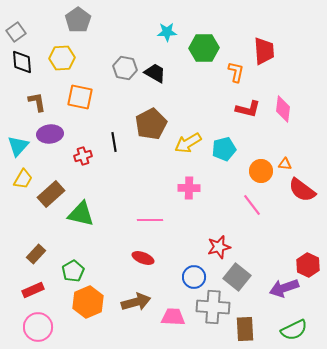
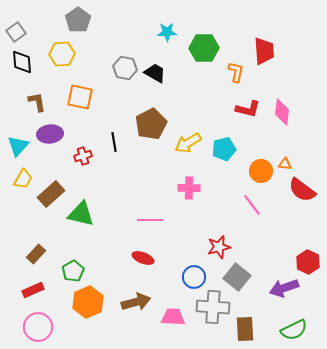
yellow hexagon at (62, 58): moved 4 px up
pink diamond at (283, 109): moved 1 px left, 3 px down
red hexagon at (308, 265): moved 3 px up
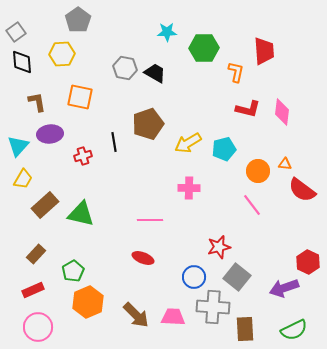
brown pentagon at (151, 124): moved 3 px left; rotated 8 degrees clockwise
orange circle at (261, 171): moved 3 px left
brown rectangle at (51, 194): moved 6 px left, 11 px down
brown arrow at (136, 302): moved 13 px down; rotated 60 degrees clockwise
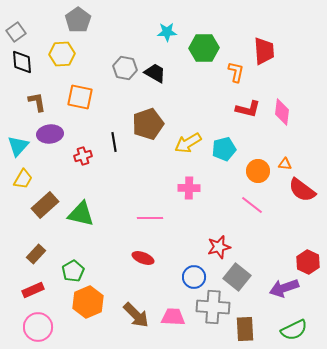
pink line at (252, 205): rotated 15 degrees counterclockwise
pink line at (150, 220): moved 2 px up
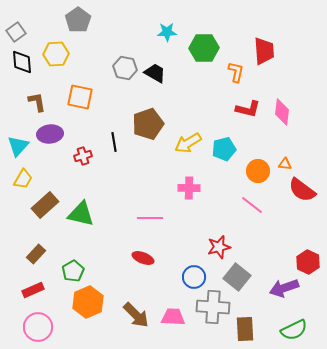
yellow hexagon at (62, 54): moved 6 px left
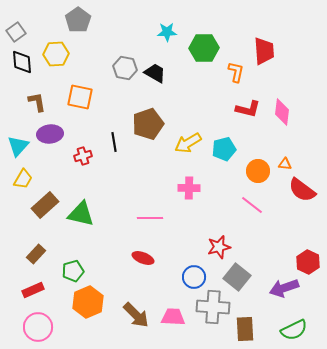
green pentagon at (73, 271): rotated 15 degrees clockwise
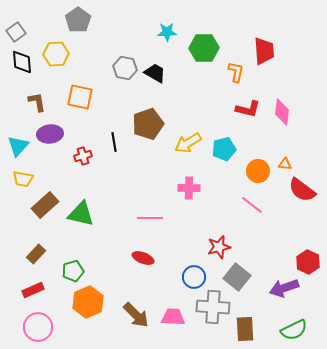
yellow trapezoid at (23, 179): rotated 70 degrees clockwise
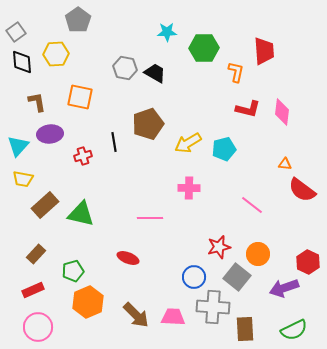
orange circle at (258, 171): moved 83 px down
red ellipse at (143, 258): moved 15 px left
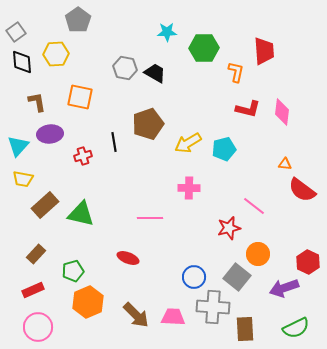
pink line at (252, 205): moved 2 px right, 1 px down
red star at (219, 247): moved 10 px right, 19 px up
green semicircle at (294, 330): moved 2 px right, 2 px up
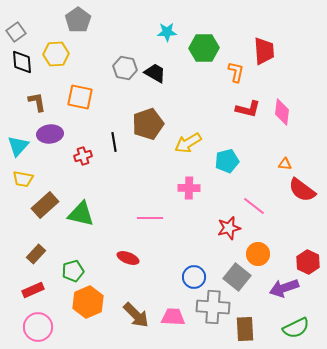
cyan pentagon at (224, 149): moved 3 px right, 12 px down
